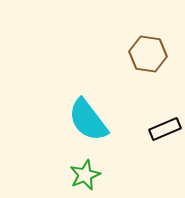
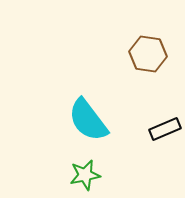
green star: rotated 12 degrees clockwise
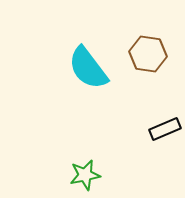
cyan semicircle: moved 52 px up
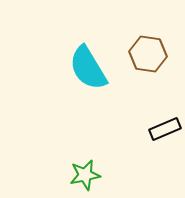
cyan semicircle: rotated 6 degrees clockwise
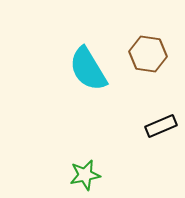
cyan semicircle: moved 1 px down
black rectangle: moved 4 px left, 3 px up
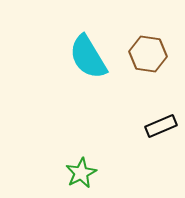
cyan semicircle: moved 12 px up
green star: moved 4 px left, 2 px up; rotated 16 degrees counterclockwise
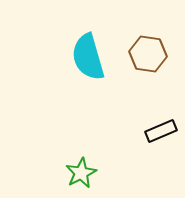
cyan semicircle: rotated 15 degrees clockwise
black rectangle: moved 5 px down
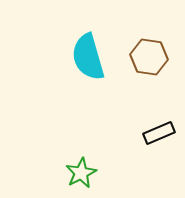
brown hexagon: moved 1 px right, 3 px down
black rectangle: moved 2 px left, 2 px down
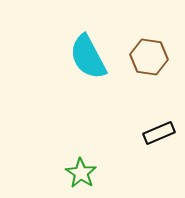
cyan semicircle: rotated 12 degrees counterclockwise
green star: rotated 12 degrees counterclockwise
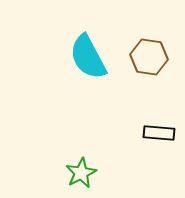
black rectangle: rotated 28 degrees clockwise
green star: rotated 12 degrees clockwise
